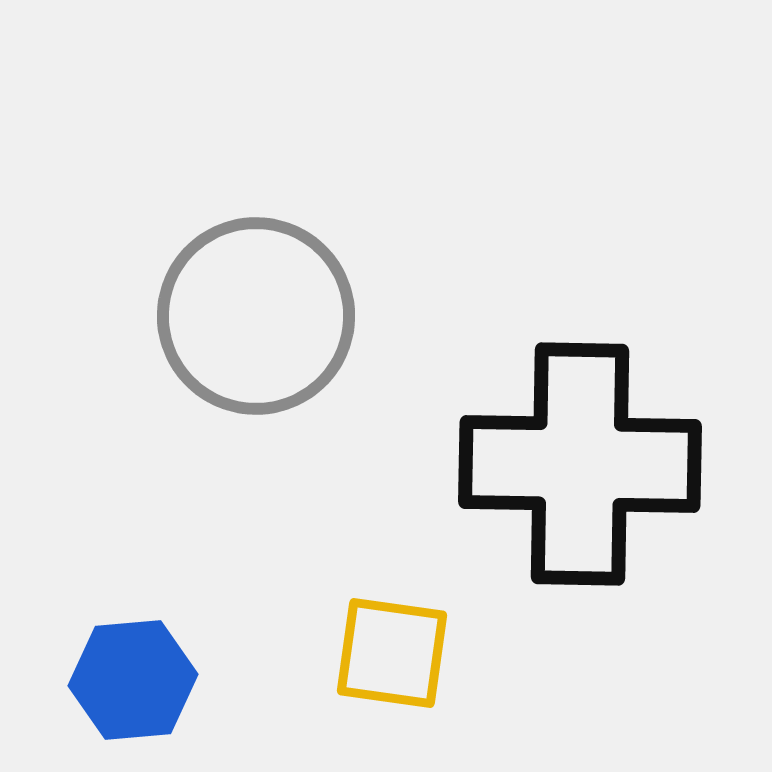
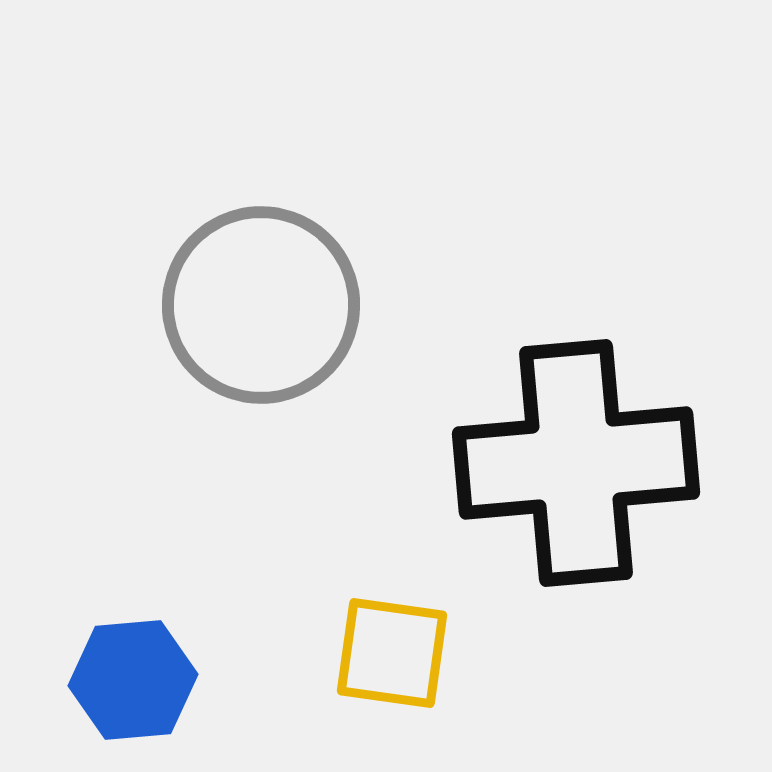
gray circle: moved 5 px right, 11 px up
black cross: moved 4 px left, 1 px up; rotated 6 degrees counterclockwise
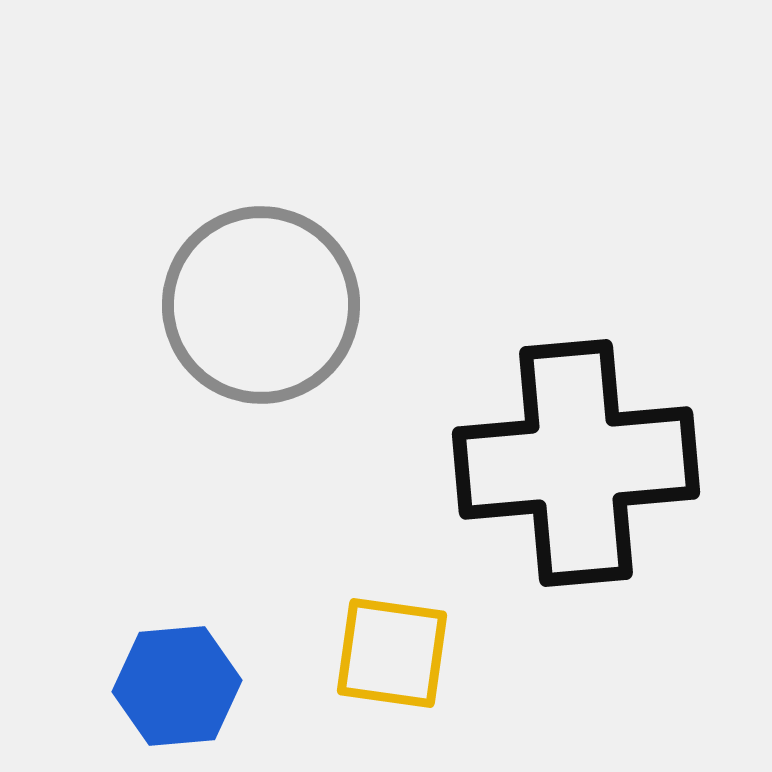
blue hexagon: moved 44 px right, 6 px down
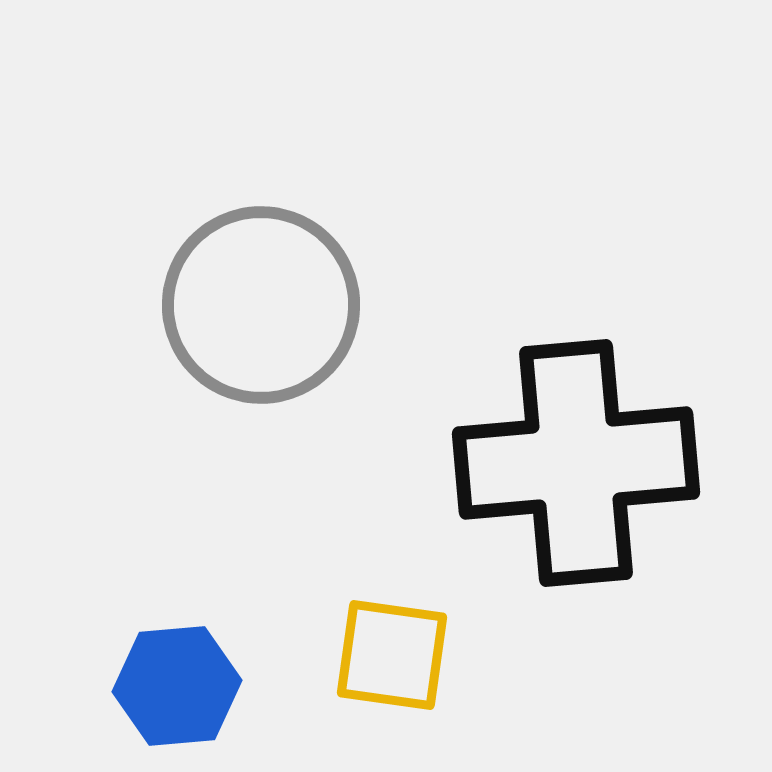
yellow square: moved 2 px down
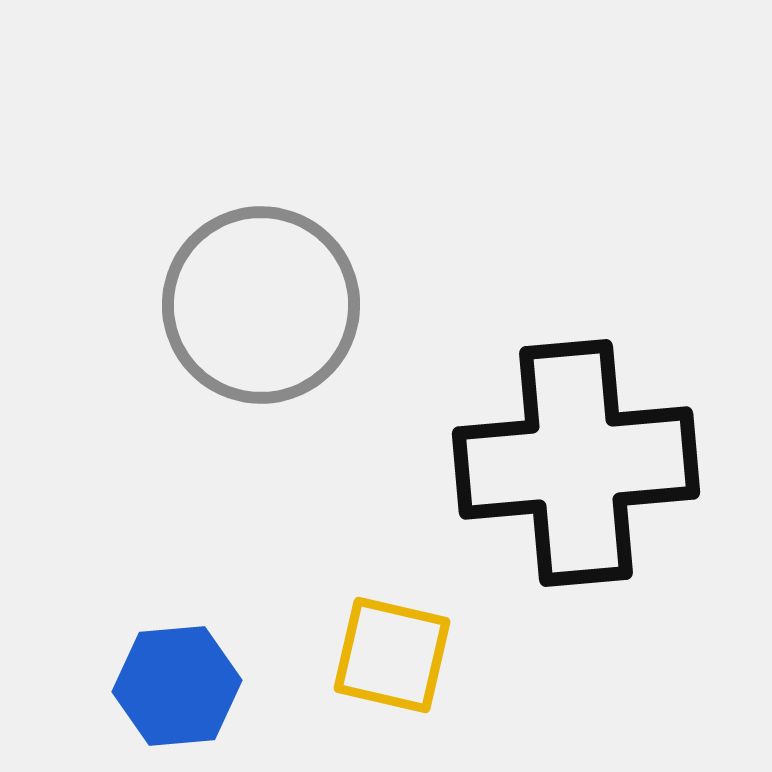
yellow square: rotated 5 degrees clockwise
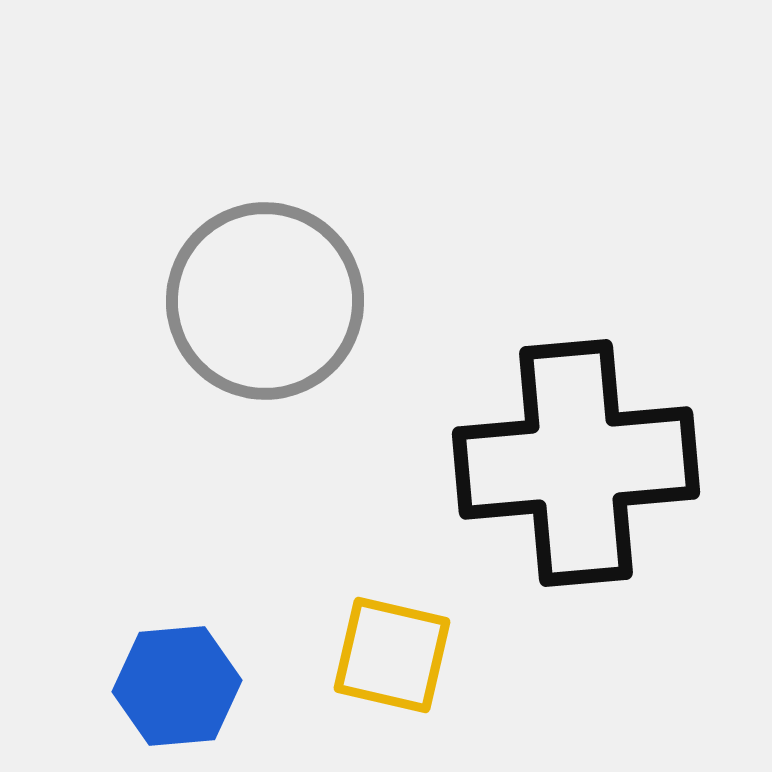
gray circle: moved 4 px right, 4 px up
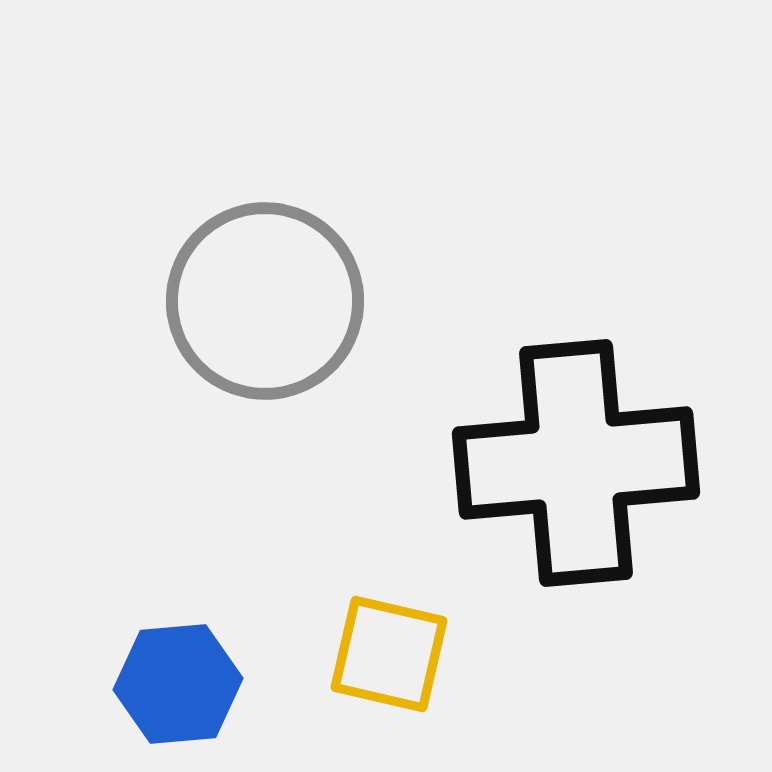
yellow square: moved 3 px left, 1 px up
blue hexagon: moved 1 px right, 2 px up
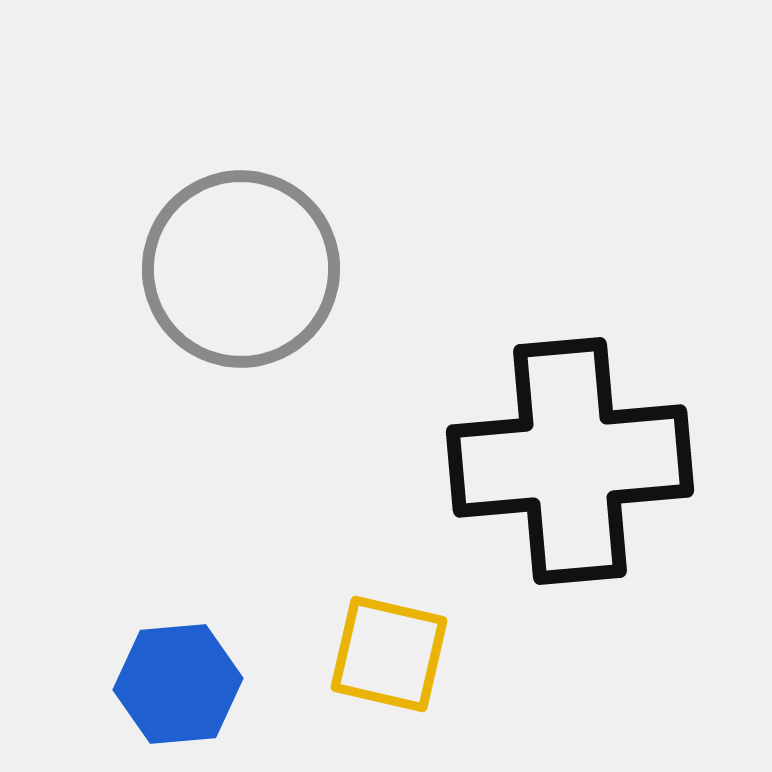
gray circle: moved 24 px left, 32 px up
black cross: moved 6 px left, 2 px up
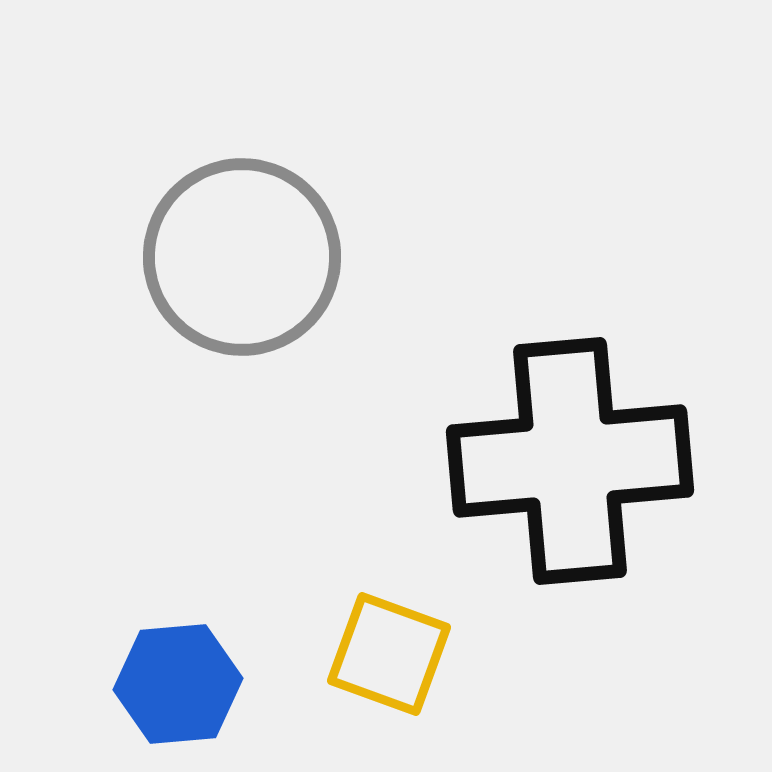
gray circle: moved 1 px right, 12 px up
yellow square: rotated 7 degrees clockwise
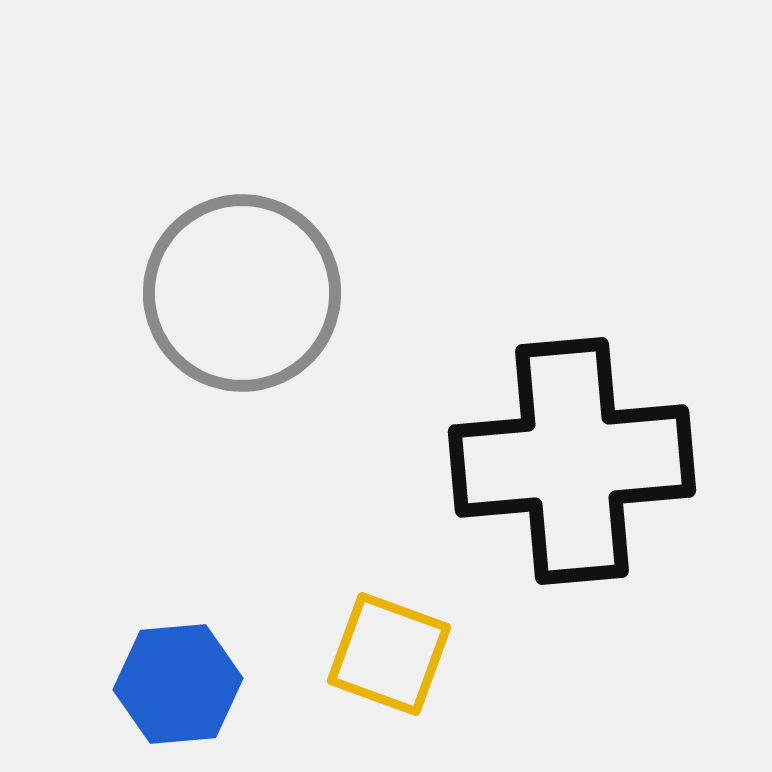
gray circle: moved 36 px down
black cross: moved 2 px right
